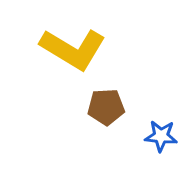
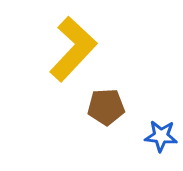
yellow L-shape: rotated 78 degrees counterclockwise
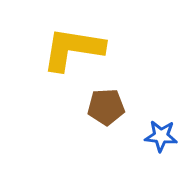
yellow L-shape: rotated 124 degrees counterclockwise
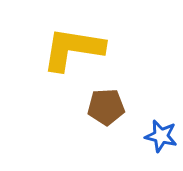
blue star: rotated 8 degrees clockwise
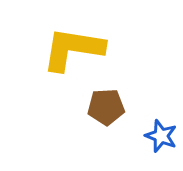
blue star: rotated 8 degrees clockwise
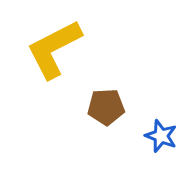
yellow L-shape: moved 19 px left; rotated 36 degrees counterclockwise
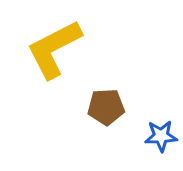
blue star: rotated 24 degrees counterclockwise
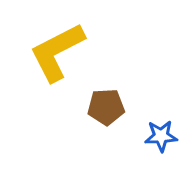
yellow L-shape: moved 3 px right, 3 px down
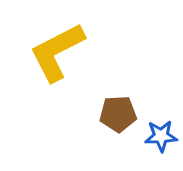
brown pentagon: moved 12 px right, 7 px down
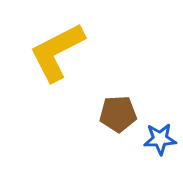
blue star: moved 1 px left, 3 px down
